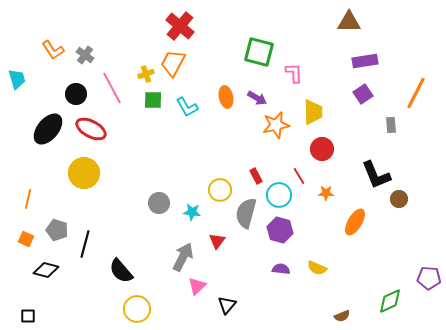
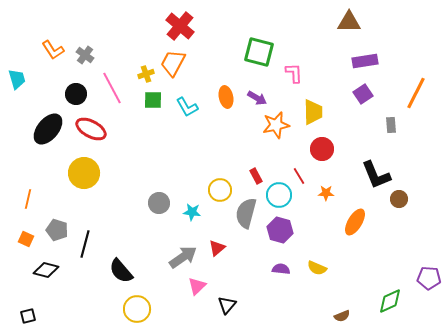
red triangle at (217, 241): moved 7 px down; rotated 12 degrees clockwise
gray arrow at (183, 257): rotated 28 degrees clockwise
black square at (28, 316): rotated 14 degrees counterclockwise
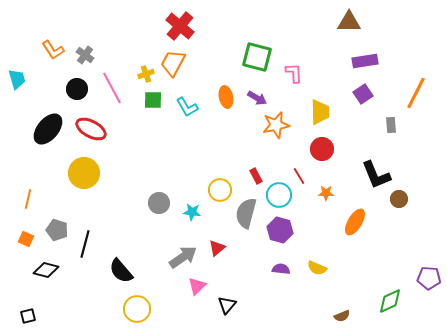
green square at (259, 52): moved 2 px left, 5 px down
black circle at (76, 94): moved 1 px right, 5 px up
yellow trapezoid at (313, 112): moved 7 px right
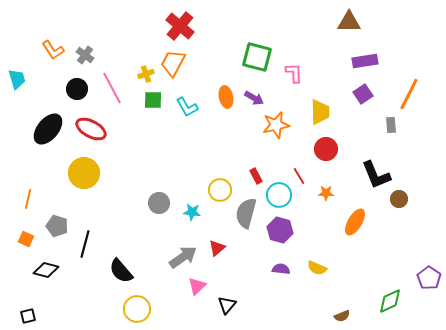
orange line at (416, 93): moved 7 px left, 1 px down
purple arrow at (257, 98): moved 3 px left
red circle at (322, 149): moved 4 px right
gray pentagon at (57, 230): moved 4 px up
purple pentagon at (429, 278): rotated 30 degrees clockwise
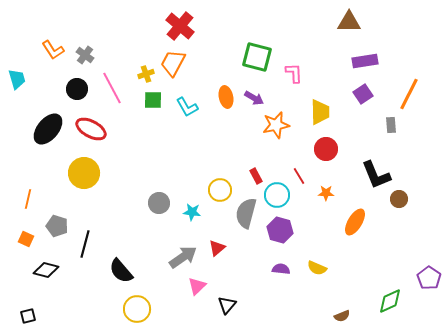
cyan circle at (279, 195): moved 2 px left
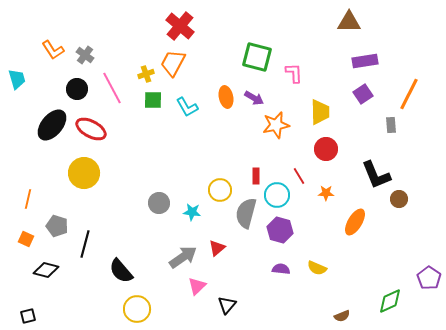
black ellipse at (48, 129): moved 4 px right, 4 px up
red rectangle at (256, 176): rotated 28 degrees clockwise
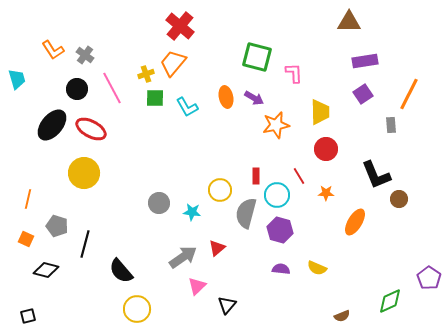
orange trapezoid at (173, 63): rotated 12 degrees clockwise
green square at (153, 100): moved 2 px right, 2 px up
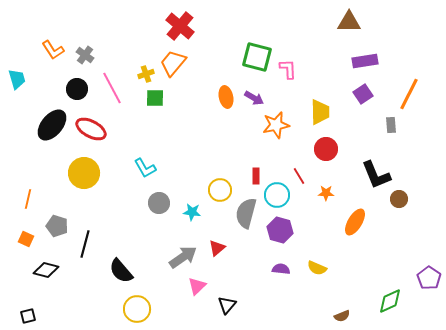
pink L-shape at (294, 73): moved 6 px left, 4 px up
cyan L-shape at (187, 107): moved 42 px left, 61 px down
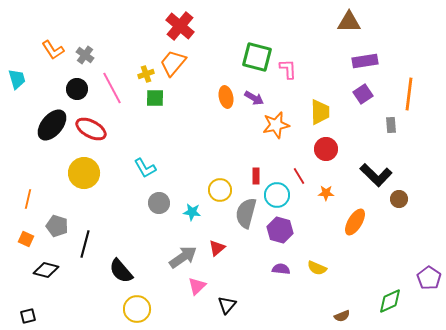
orange line at (409, 94): rotated 20 degrees counterclockwise
black L-shape at (376, 175): rotated 24 degrees counterclockwise
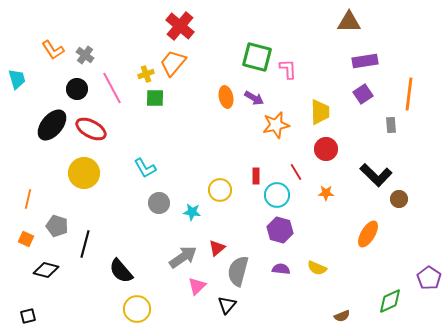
red line at (299, 176): moved 3 px left, 4 px up
gray semicircle at (246, 213): moved 8 px left, 58 px down
orange ellipse at (355, 222): moved 13 px right, 12 px down
